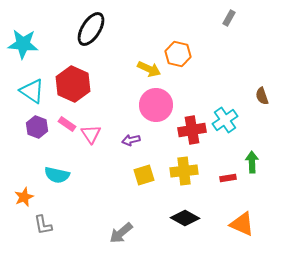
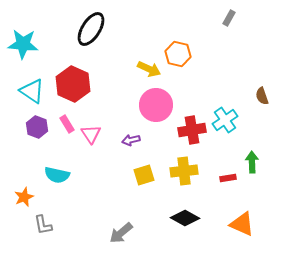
pink rectangle: rotated 24 degrees clockwise
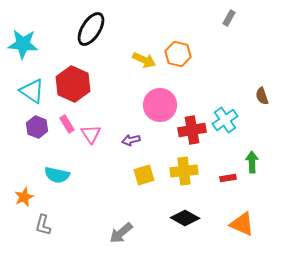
yellow arrow: moved 5 px left, 9 px up
pink circle: moved 4 px right
gray L-shape: rotated 25 degrees clockwise
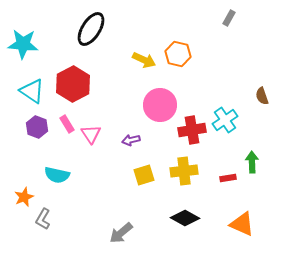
red hexagon: rotated 8 degrees clockwise
gray L-shape: moved 6 px up; rotated 15 degrees clockwise
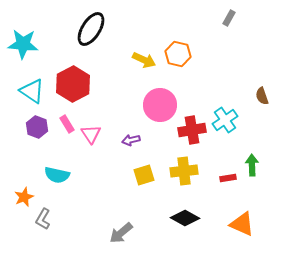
green arrow: moved 3 px down
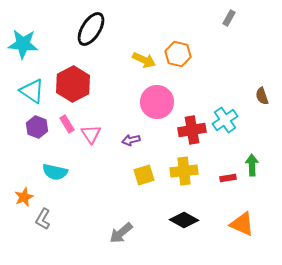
pink circle: moved 3 px left, 3 px up
cyan semicircle: moved 2 px left, 3 px up
black diamond: moved 1 px left, 2 px down
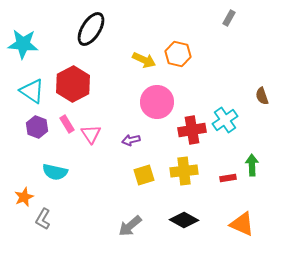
gray arrow: moved 9 px right, 7 px up
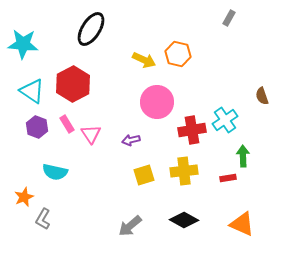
green arrow: moved 9 px left, 9 px up
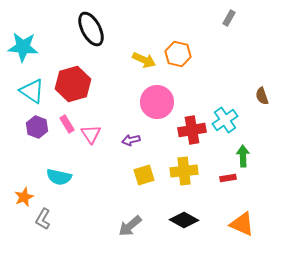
black ellipse: rotated 60 degrees counterclockwise
cyan star: moved 3 px down
red hexagon: rotated 12 degrees clockwise
cyan semicircle: moved 4 px right, 5 px down
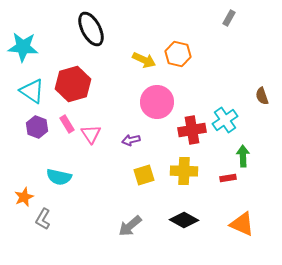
yellow cross: rotated 8 degrees clockwise
